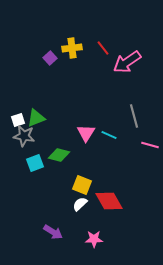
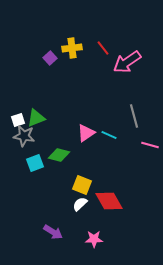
pink triangle: rotated 24 degrees clockwise
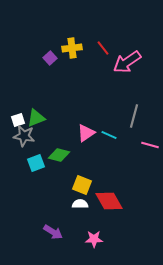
gray line: rotated 30 degrees clockwise
cyan square: moved 1 px right
white semicircle: rotated 42 degrees clockwise
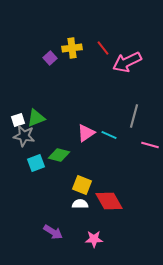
pink arrow: rotated 8 degrees clockwise
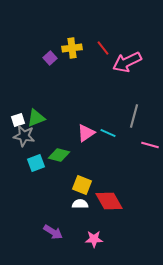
cyan line: moved 1 px left, 2 px up
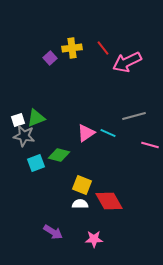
gray line: rotated 60 degrees clockwise
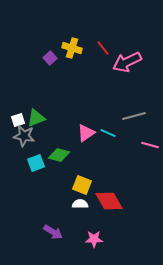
yellow cross: rotated 24 degrees clockwise
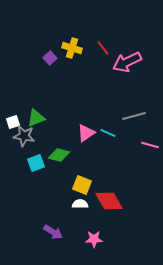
white square: moved 5 px left, 2 px down
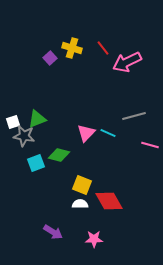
green triangle: moved 1 px right, 1 px down
pink triangle: rotated 12 degrees counterclockwise
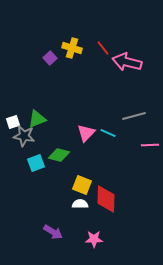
pink arrow: rotated 40 degrees clockwise
pink line: rotated 18 degrees counterclockwise
red diamond: moved 3 px left, 2 px up; rotated 32 degrees clockwise
